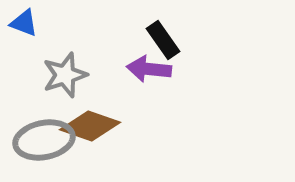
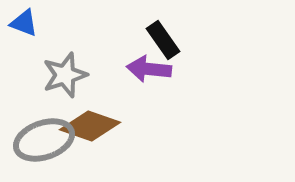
gray ellipse: rotated 8 degrees counterclockwise
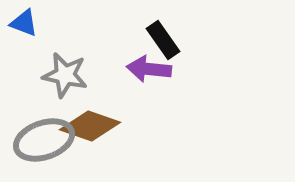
gray star: rotated 30 degrees clockwise
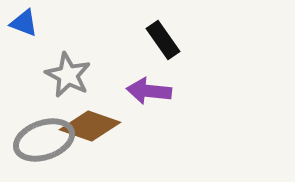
purple arrow: moved 22 px down
gray star: moved 3 px right; rotated 15 degrees clockwise
